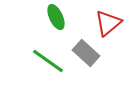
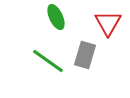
red triangle: rotated 20 degrees counterclockwise
gray rectangle: moved 1 px left, 2 px down; rotated 64 degrees clockwise
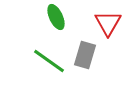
green line: moved 1 px right
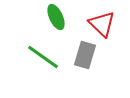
red triangle: moved 6 px left, 1 px down; rotated 16 degrees counterclockwise
green line: moved 6 px left, 4 px up
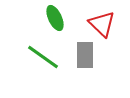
green ellipse: moved 1 px left, 1 px down
gray rectangle: rotated 16 degrees counterclockwise
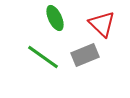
gray rectangle: rotated 68 degrees clockwise
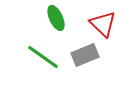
green ellipse: moved 1 px right
red triangle: moved 1 px right
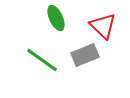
red triangle: moved 2 px down
green line: moved 1 px left, 3 px down
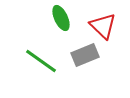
green ellipse: moved 5 px right
green line: moved 1 px left, 1 px down
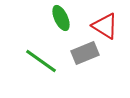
red triangle: moved 2 px right; rotated 12 degrees counterclockwise
gray rectangle: moved 2 px up
